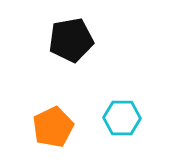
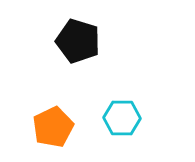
black pentagon: moved 7 px right, 1 px down; rotated 27 degrees clockwise
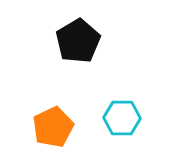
black pentagon: rotated 24 degrees clockwise
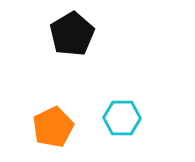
black pentagon: moved 6 px left, 7 px up
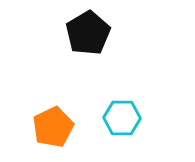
black pentagon: moved 16 px right, 1 px up
